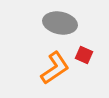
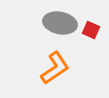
red square: moved 7 px right, 25 px up
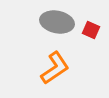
gray ellipse: moved 3 px left, 1 px up
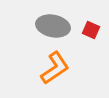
gray ellipse: moved 4 px left, 4 px down
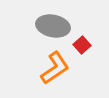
red square: moved 9 px left, 15 px down; rotated 24 degrees clockwise
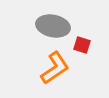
red square: rotated 30 degrees counterclockwise
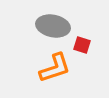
orange L-shape: rotated 16 degrees clockwise
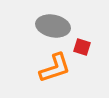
red square: moved 2 px down
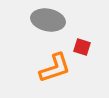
gray ellipse: moved 5 px left, 6 px up
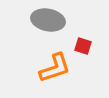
red square: moved 1 px right, 1 px up
